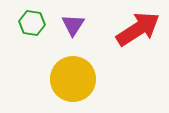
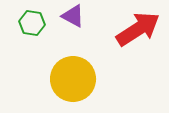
purple triangle: moved 9 px up; rotated 35 degrees counterclockwise
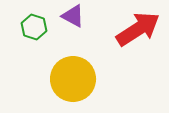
green hexagon: moved 2 px right, 4 px down; rotated 10 degrees clockwise
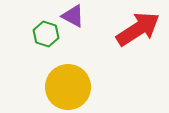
green hexagon: moved 12 px right, 7 px down
yellow circle: moved 5 px left, 8 px down
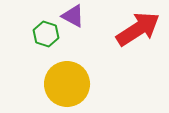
yellow circle: moved 1 px left, 3 px up
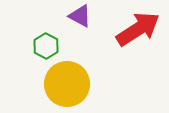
purple triangle: moved 7 px right
green hexagon: moved 12 px down; rotated 10 degrees clockwise
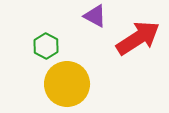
purple triangle: moved 15 px right
red arrow: moved 9 px down
